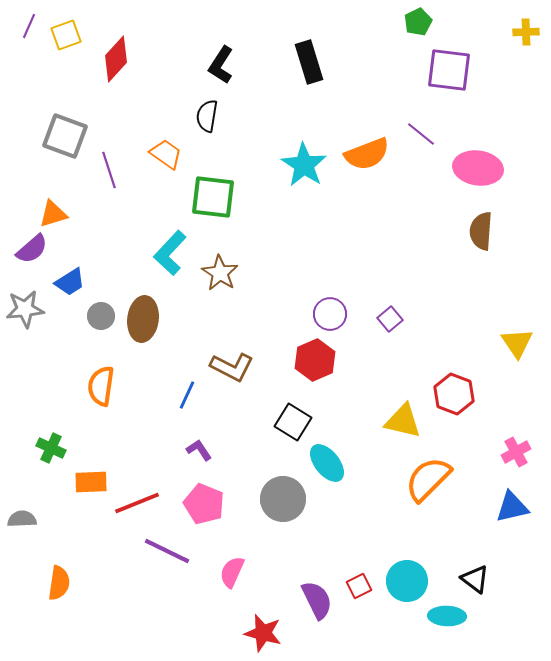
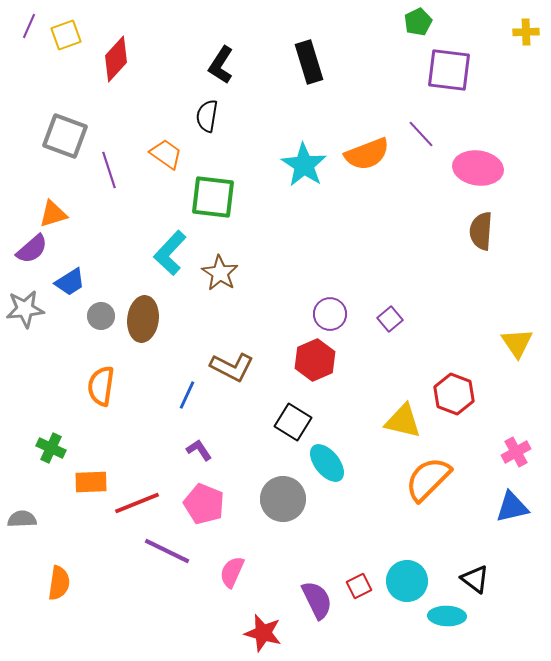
purple line at (421, 134): rotated 8 degrees clockwise
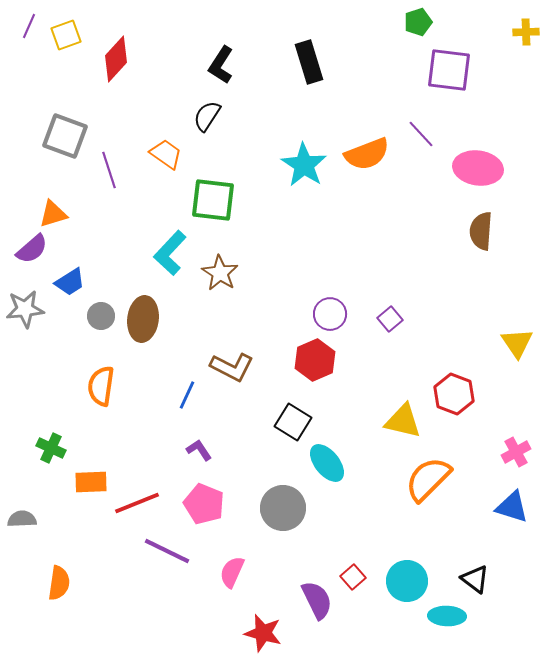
green pentagon at (418, 22): rotated 8 degrees clockwise
black semicircle at (207, 116): rotated 24 degrees clockwise
green square at (213, 197): moved 3 px down
gray circle at (283, 499): moved 9 px down
blue triangle at (512, 507): rotated 30 degrees clockwise
red square at (359, 586): moved 6 px left, 9 px up; rotated 15 degrees counterclockwise
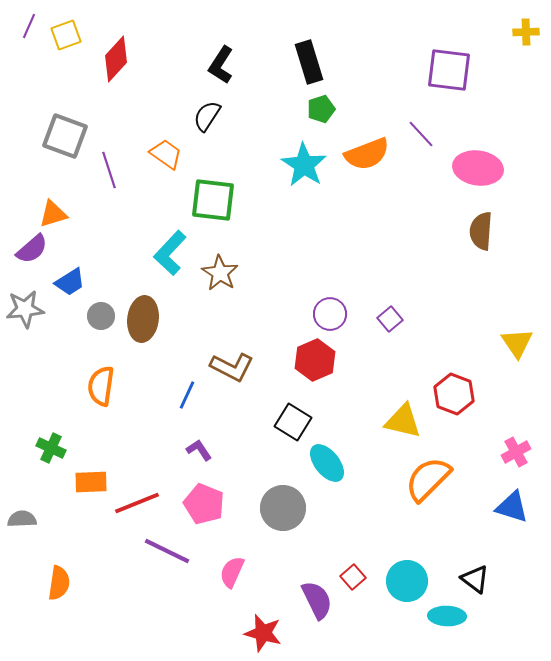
green pentagon at (418, 22): moved 97 px left, 87 px down
